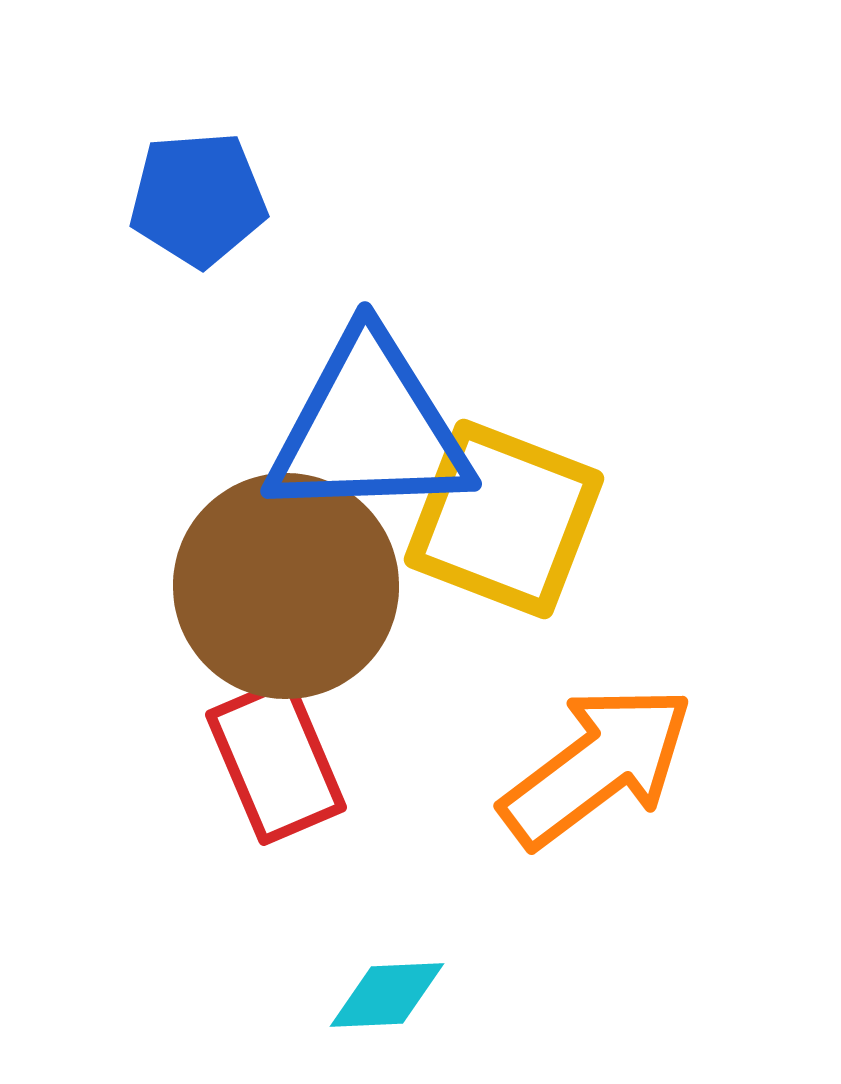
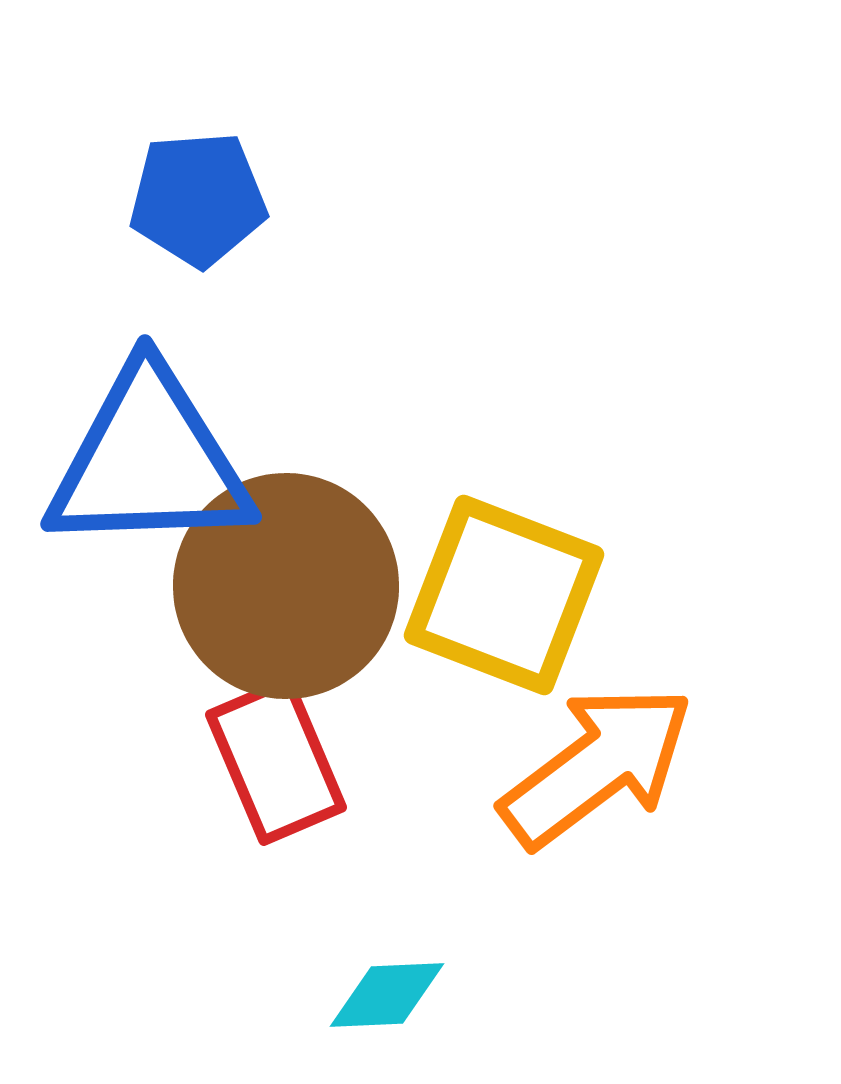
blue triangle: moved 220 px left, 33 px down
yellow square: moved 76 px down
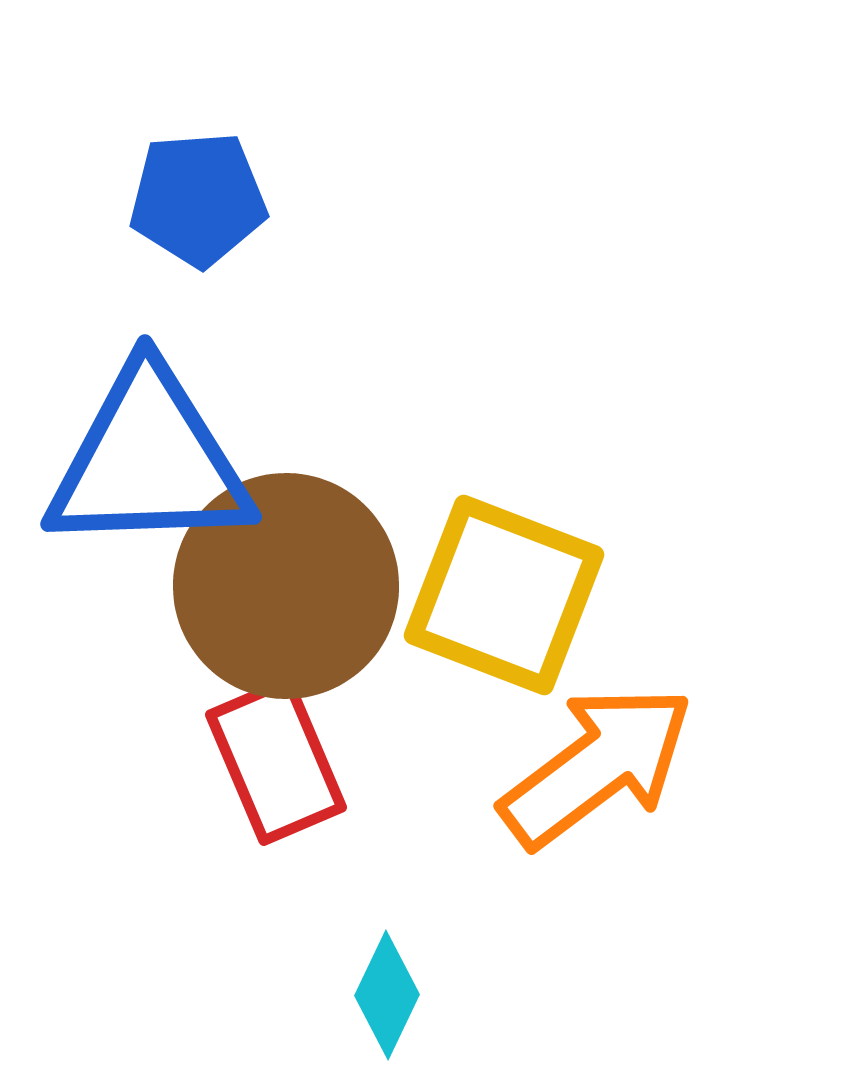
cyan diamond: rotated 62 degrees counterclockwise
